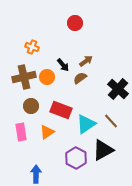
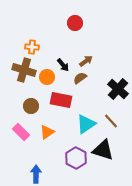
orange cross: rotated 16 degrees counterclockwise
brown cross: moved 7 px up; rotated 30 degrees clockwise
red rectangle: moved 10 px up; rotated 10 degrees counterclockwise
pink rectangle: rotated 36 degrees counterclockwise
black triangle: rotated 45 degrees clockwise
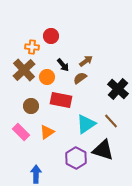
red circle: moved 24 px left, 13 px down
brown cross: rotated 30 degrees clockwise
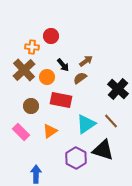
orange triangle: moved 3 px right, 1 px up
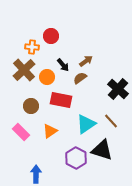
black triangle: moved 1 px left
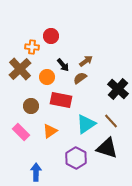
brown cross: moved 4 px left, 1 px up
black triangle: moved 5 px right, 2 px up
blue arrow: moved 2 px up
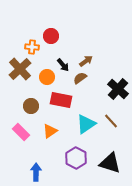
black triangle: moved 3 px right, 15 px down
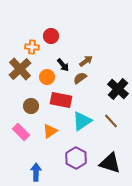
cyan triangle: moved 4 px left, 3 px up
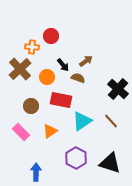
brown semicircle: moved 2 px left; rotated 56 degrees clockwise
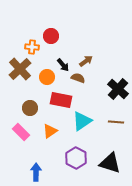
brown circle: moved 1 px left, 2 px down
brown line: moved 5 px right, 1 px down; rotated 42 degrees counterclockwise
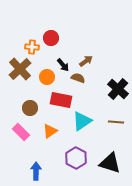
red circle: moved 2 px down
blue arrow: moved 1 px up
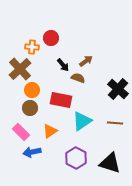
orange circle: moved 15 px left, 13 px down
brown line: moved 1 px left, 1 px down
blue arrow: moved 4 px left, 19 px up; rotated 102 degrees counterclockwise
